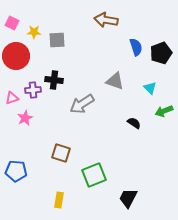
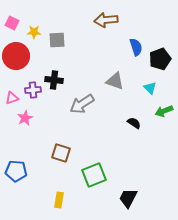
brown arrow: rotated 15 degrees counterclockwise
black pentagon: moved 1 px left, 6 px down
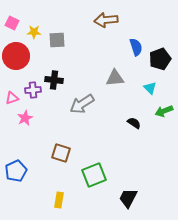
gray triangle: moved 3 px up; rotated 24 degrees counterclockwise
blue pentagon: rotated 30 degrees counterclockwise
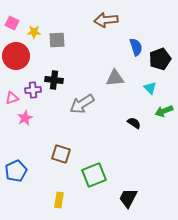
brown square: moved 1 px down
